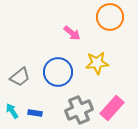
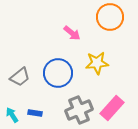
blue circle: moved 1 px down
cyan arrow: moved 4 px down
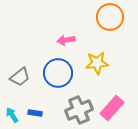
pink arrow: moved 6 px left, 7 px down; rotated 132 degrees clockwise
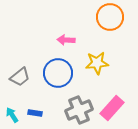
pink arrow: rotated 12 degrees clockwise
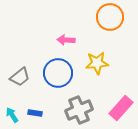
pink rectangle: moved 9 px right
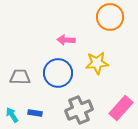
gray trapezoid: rotated 140 degrees counterclockwise
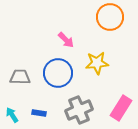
pink arrow: rotated 138 degrees counterclockwise
pink rectangle: rotated 10 degrees counterclockwise
blue rectangle: moved 4 px right
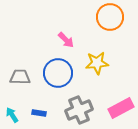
pink rectangle: rotated 30 degrees clockwise
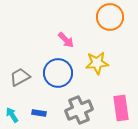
gray trapezoid: rotated 30 degrees counterclockwise
pink rectangle: rotated 70 degrees counterclockwise
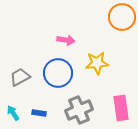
orange circle: moved 12 px right
pink arrow: rotated 36 degrees counterclockwise
cyan arrow: moved 1 px right, 2 px up
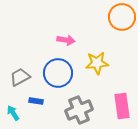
pink rectangle: moved 1 px right, 2 px up
blue rectangle: moved 3 px left, 12 px up
